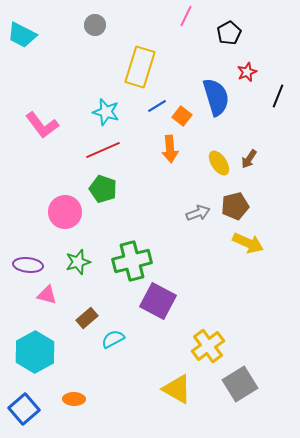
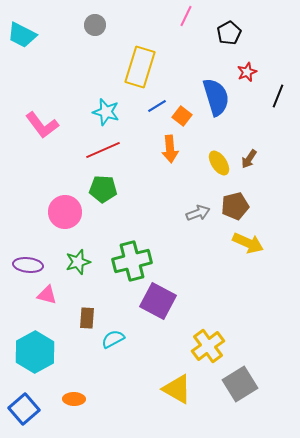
green pentagon: rotated 16 degrees counterclockwise
brown rectangle: rotated 45 degrees counterclockwise
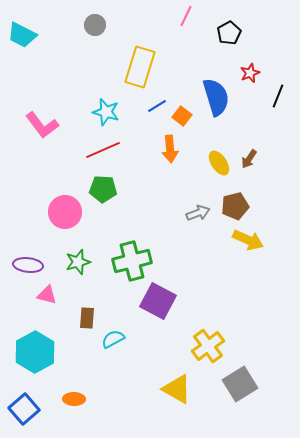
red star: moved 3 px right, 1 px down
yellow arrow: moved 3 px up
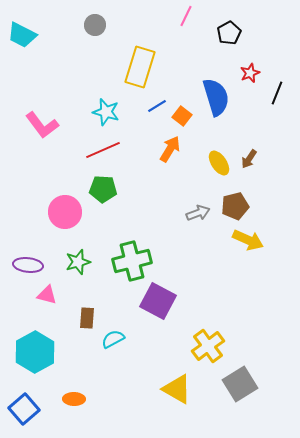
black line: moved 1 px left, 3 px up
orange arrow: rotated 144 degrees counterclockwise
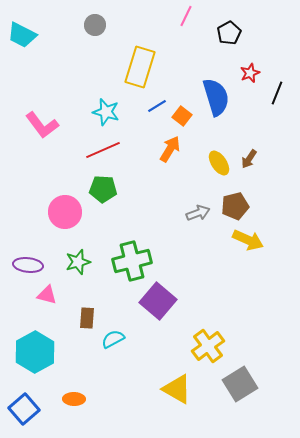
purple square: rotated 12 degrees clockwise
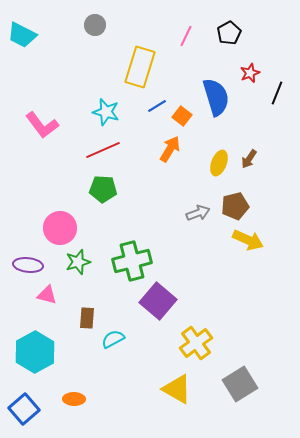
pink line: moved 20 px down
yellow ellipse: rotated 55 degrees clockwise
pink circle: moved 5 px left, 16 px down
yellow cross: moved 12 px left, 3 px up
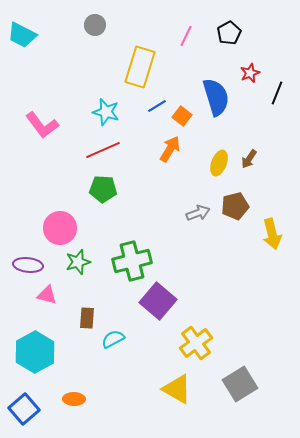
yellow arrow: moved 24 px right, 6 px up; rotated 52 degrees clockwise
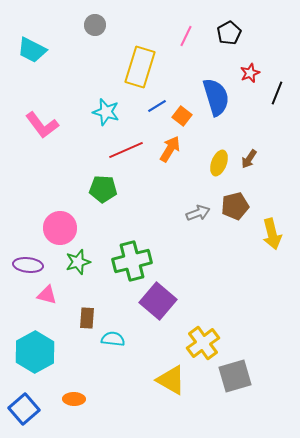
cyan trapezoid: moved 10 px right, 15 px down
red line: moved 23 px right
cyan semicircle: rotated 35 degrees clockwise
yellow cross: moved 7 px right
gray square: moved 5 px left, 8 px up; rotated 16 degrees clockwise
yellow triangle: moved 6 px left, 9 px up
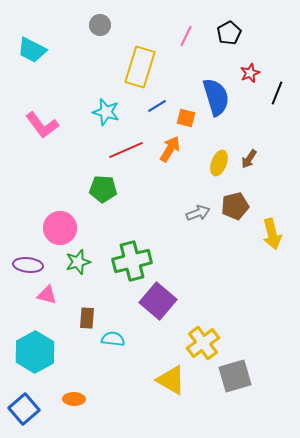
gray circle: moved 5 px right
orange square: moved 4 px right, 2 px down; rotated 24 degrees counterclockwise
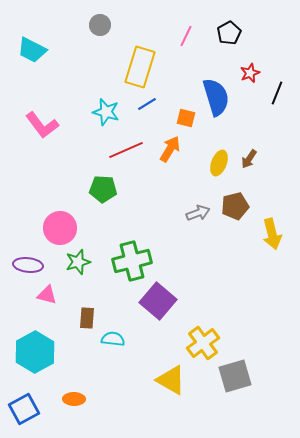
blue line: moved 10 px left, 2 px up
blue square: rotated 12 degrees clockwise
